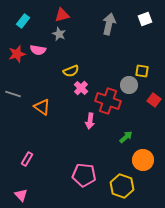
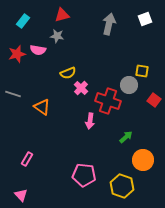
gray star: moved 2 px left, 2 px down; rotated 16 degrees counterclockwise
yellow semicircle: moved 3 px left, 2 px down
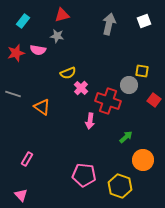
white square: moved 1 px left, 2 px down
red star: moved 1 px left, 1 px up
yellow hexagon: moved 2 px left
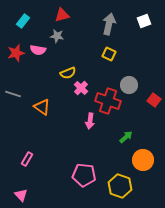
yellow square: moved 33 px left, 17 px up; rotated 16 degrees clockwise
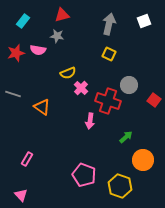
pink pentagon: rotated 15 degrees clockwise
